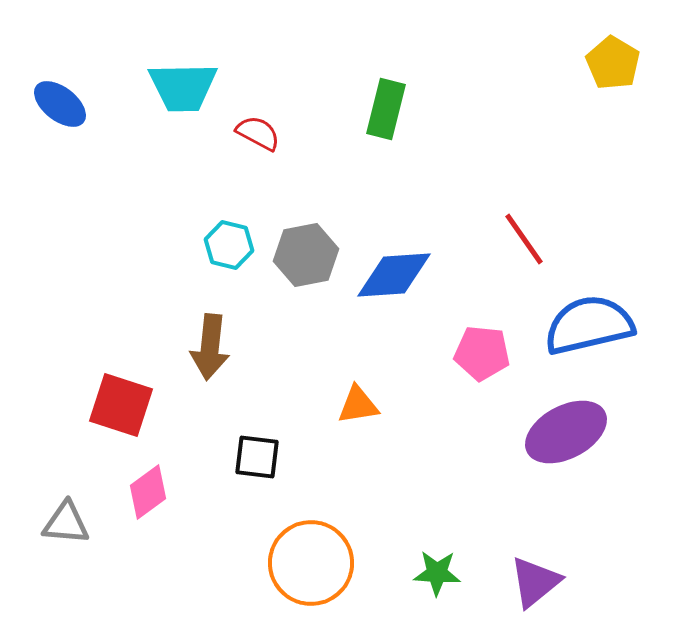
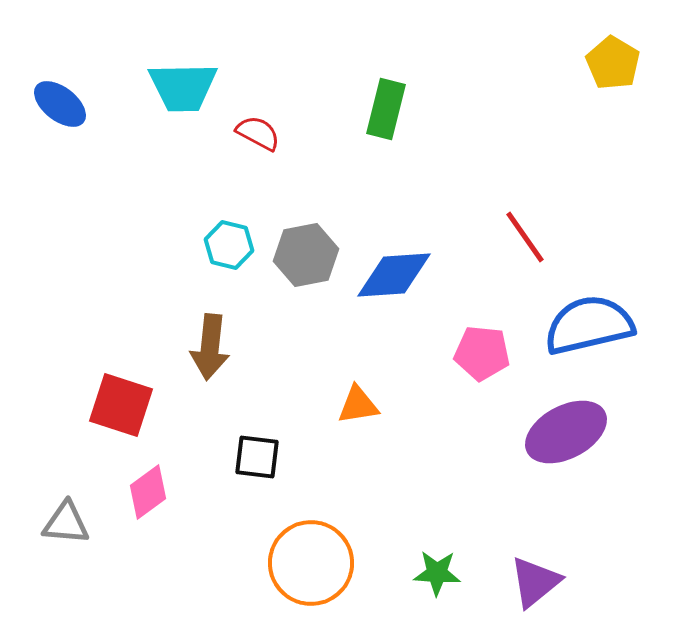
red line: moved 1 px right, 2 px up
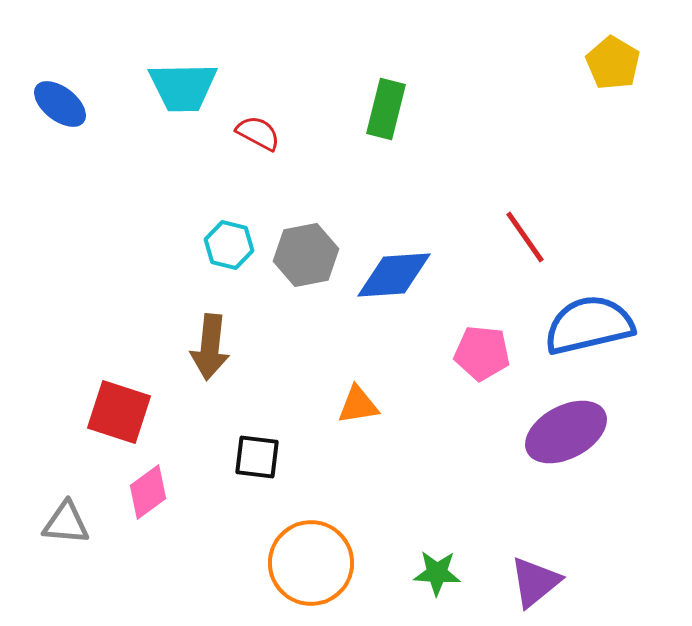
red square: moved 2 px left, 7 px down
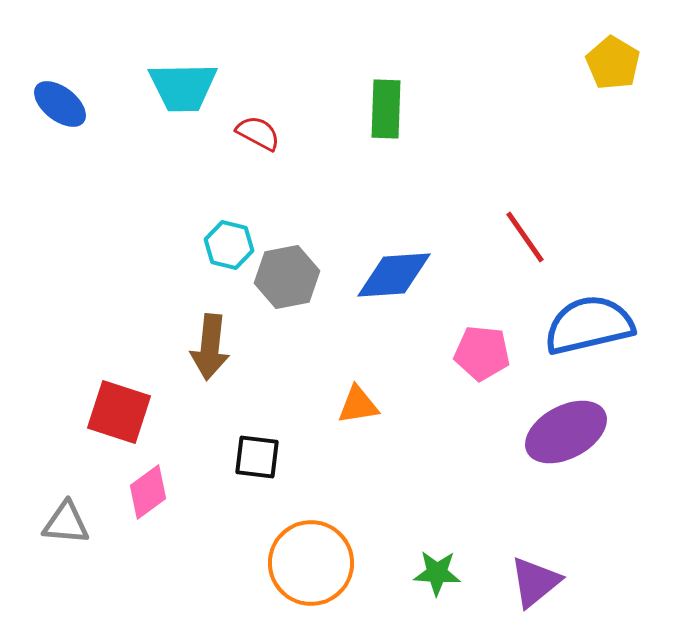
green rectangle: rotated 12 degrees counterclockwise
gray hexagon: moved 19 px left, 22 px down
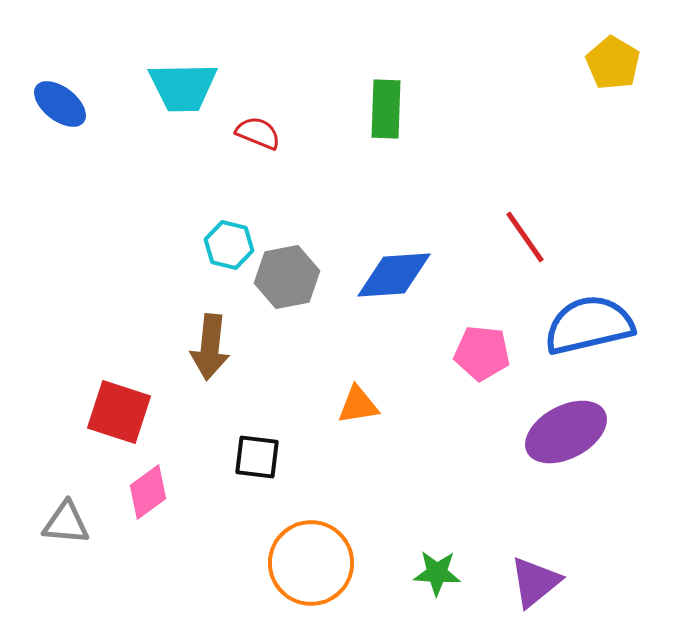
red semicircle: rotated 6 degrees counterclockwise
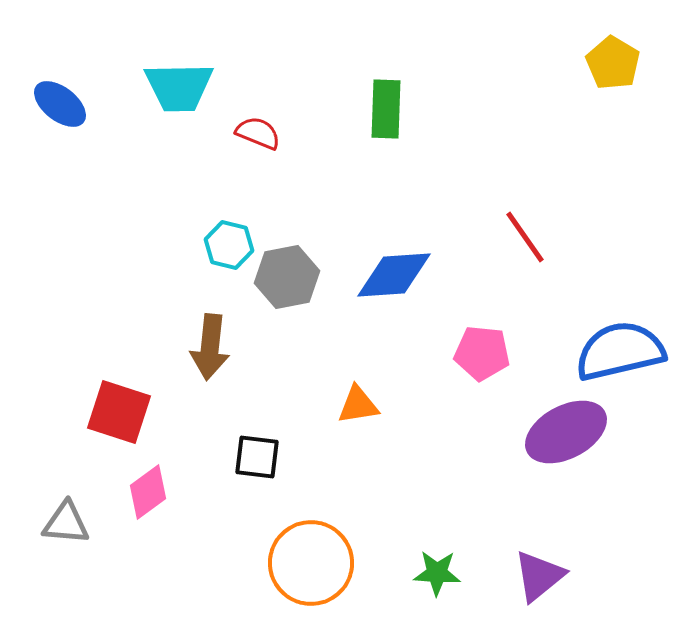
cyan trapezoid: moved 4 px left
blue semicircle: moved 31 px right, 26 px down
purple triangle: moved 4 px right, 6 px up
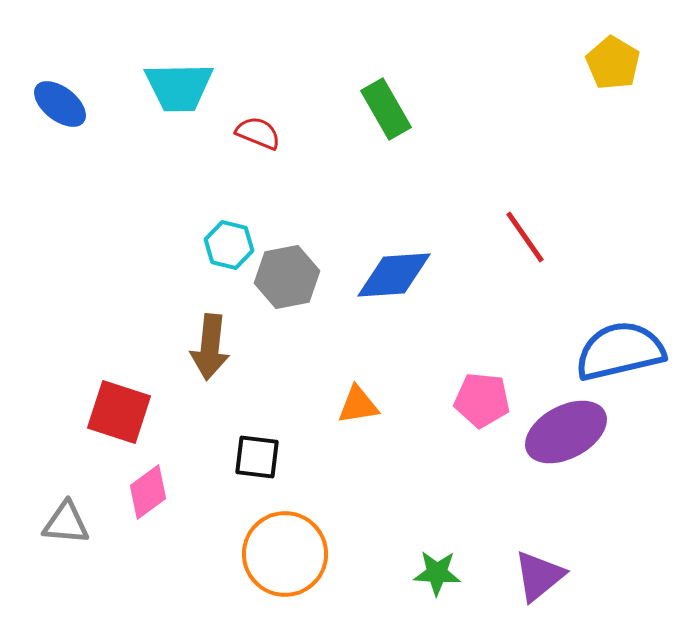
green rectangle: rotated 32 degrees counterclockwise
pink pentagon: moved 47 px down
orange circle: moved 26 px left, 9 px up
